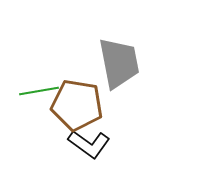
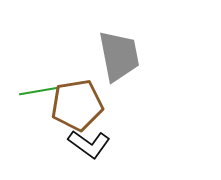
gray trapezoid: moved 7 px up
brown pentagon: rotated 18 degrees counterclockwise
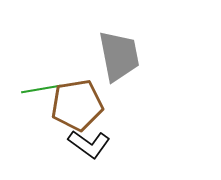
green line: moved 2 px right, 2 px up
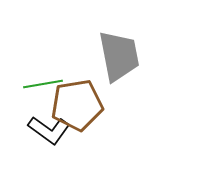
green line: moved 2 px right, 5 px up
black L-shape: moved 40 px left, 14 px up
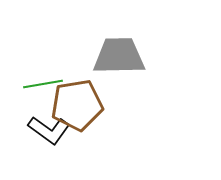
gray trapezoid: rotated 80 degrees counterclockwise
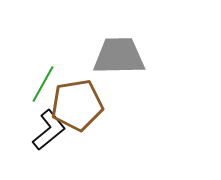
green line: rotated 51 degrees counterclockwise
black L-shape: rotated 75 degrees counterclockwise
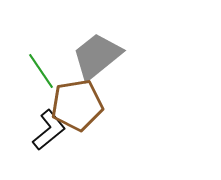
gray trapezoid: moved 22 px left; rotated 38 degrees counterclockwise
green line: moved 2 px left, 13 px up; rotated 63 degrees counterclockwise
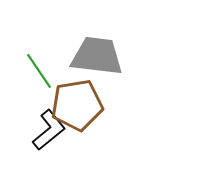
gray trapezoid: rotated 46 degrees clockwise
green line: moved 2 px left
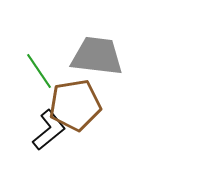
brown pentagon: moved 2 px left
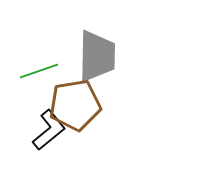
gray trapezoid: rotated 84 degrees clockwise
green line: rotated 75 degrees counterclockwise
